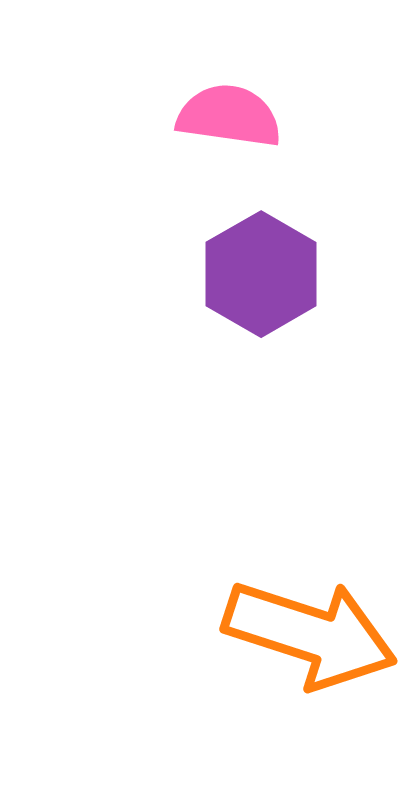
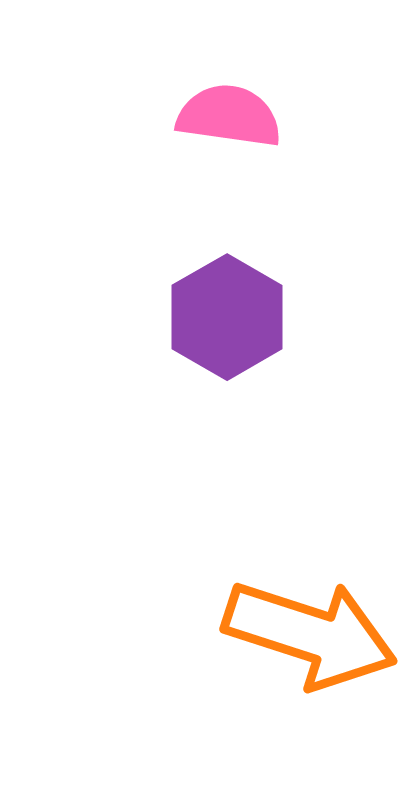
purple hexagon: moved 34 px left, 43 px down
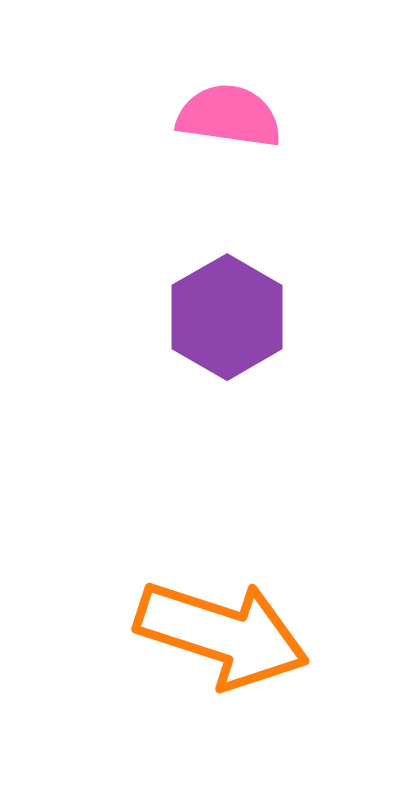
orange arrow: moved 88 px left
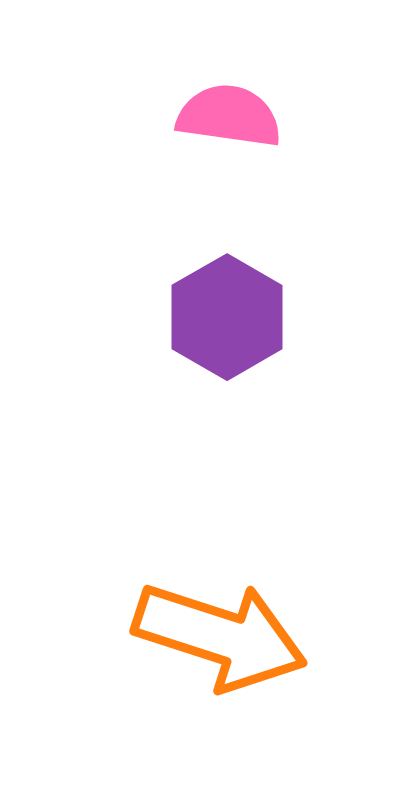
orange arrow: moved 2 px left, 2 px down
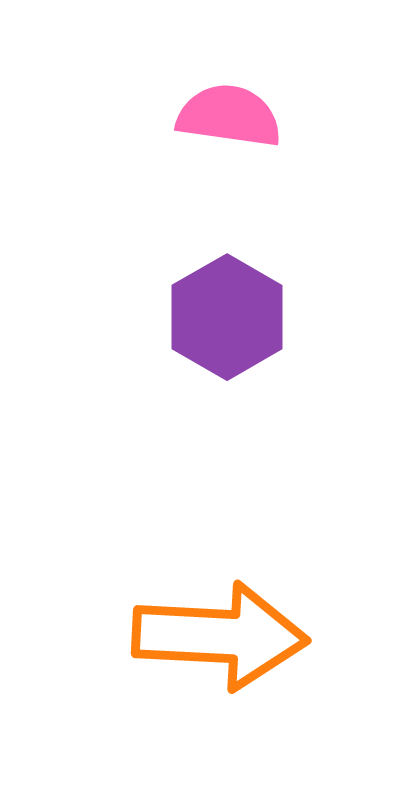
orange arrow: rotated 15 degrees counterclockwise
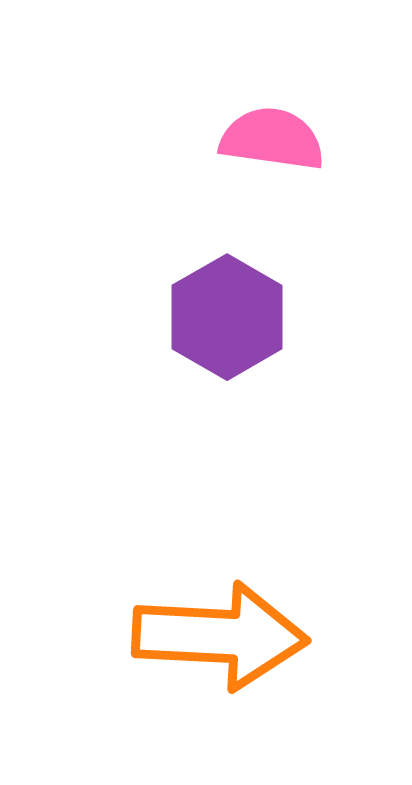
pink semicircle: moved 43 px right, 23 px down
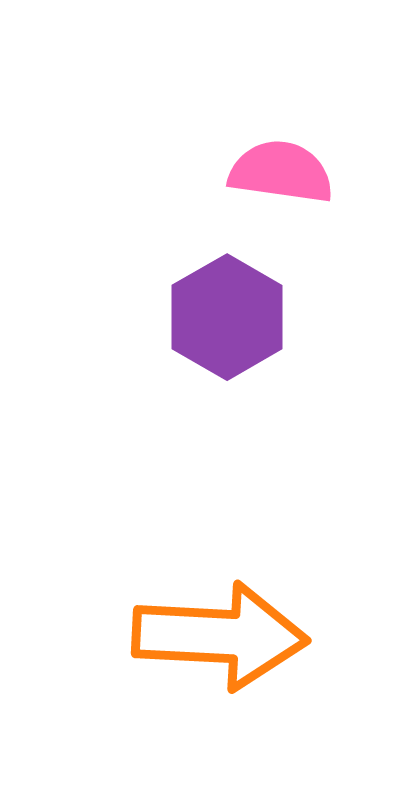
pink semicircle: moved 9 px right, 33 px down
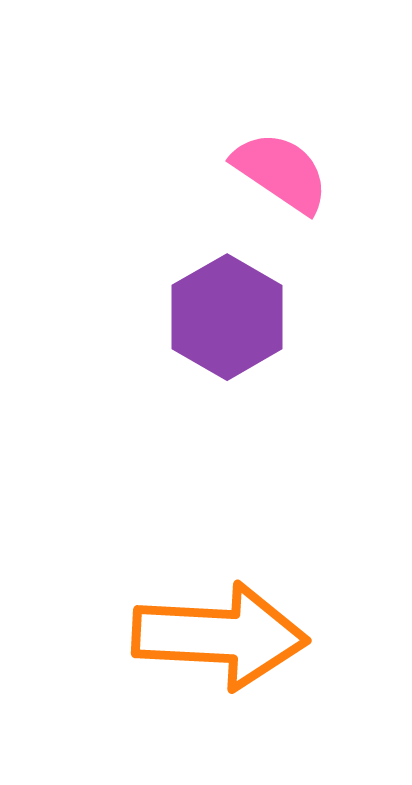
pink semicircle: rotated 26 degrees clockwise
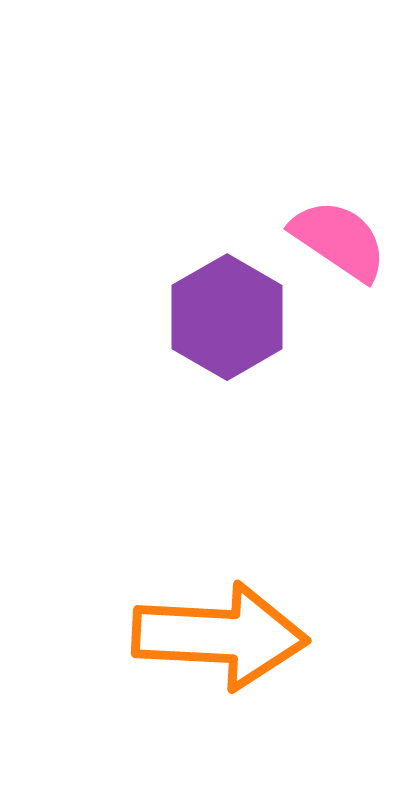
pink semicircle: moved 58 px right, 68 px down
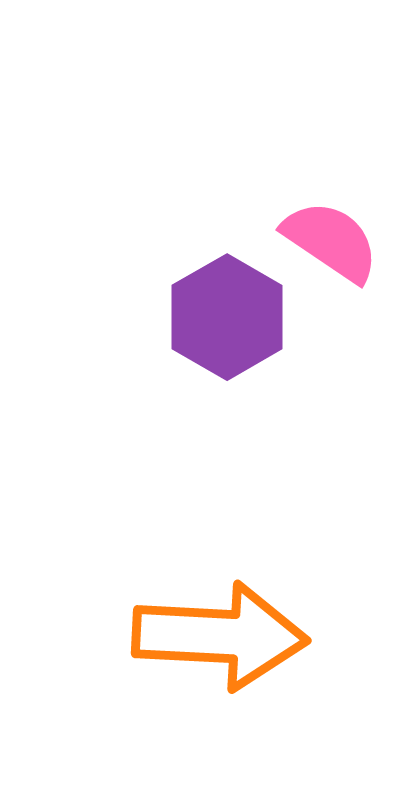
pink semicircle: moved 8 px left, 1 px down
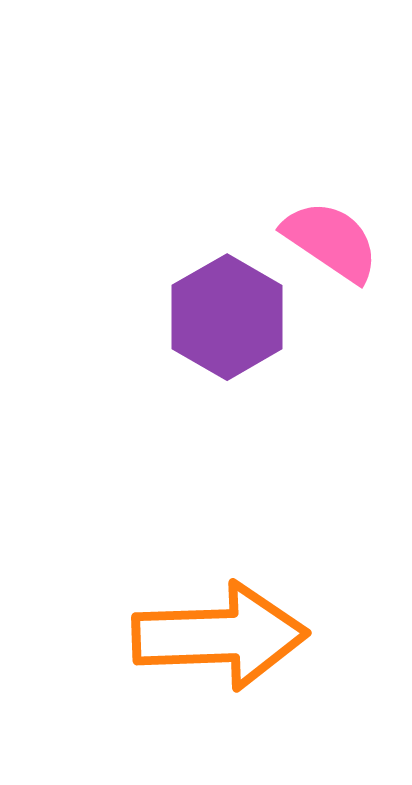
orange arrow: rotated 5 degrees counterclockwise
